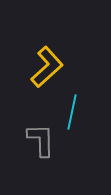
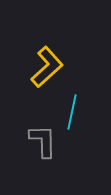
gray L-shape: moved 2 px right, 1 px down
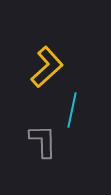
cyan line: moved 2 px up
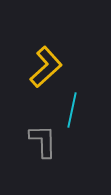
yellow L-shape: moved 1 px left
